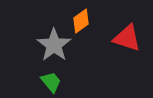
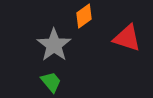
orange diamond: moved 3 px right, 5 px up
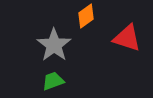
orange diamond: moved 2 px right
green trapezoid: moved 2 px right, 1 px up; rotated 70 degrees counterclockwise
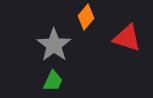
orange diamond: moved 1 px down; rotated 15 degrees counterclockwise
green trapezoid: rotated 135 degrees clockwise
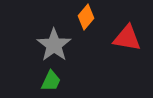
red triangle: rotated 8 degrees counterclockwise
green trapezoid: moved 2 px left
